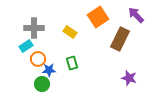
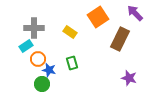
purple arrow: moved 1 px left, 2 px up
blue star: rotated 16 degrees clockwise
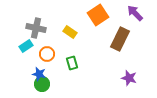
orange square: moved 2 px up
gray cross: moved 2 px right; rotated 12 degrees clockwise
orange circle: moved 9 px right, 5 px up
blue star: moved 10 px left, 4 px down
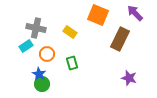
orange square: rotated 35 degrees counterclockwise
blue star: rotated 16 degrees clockwise
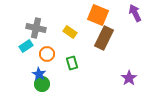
purple arrow: rotated 18 degrees clockwise
brown rectangle: moved 16 px left, 1 px up
purple star: rotated 21 degrees clockwise
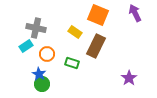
yellow rectangle: moved 5 px right
brown rectangle: moved 8 px left, 8 px down
green rectangle: rotated 56 degrees counterclockwise
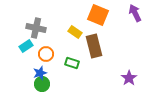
brown rectangle: moved 2 px left; rotated 40 degrees counterclockwise
orange circle: moved 1 px left
blue star: moved 1 px right, 1 px up; rotated 24 degrees clockwise
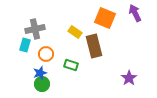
orange square: moved 7 px right, 3 px down
gray cross: moved 1 px left, 1 px down; rotated 24 degrees counterclockwise
cyan rectangle: moved 1 px left, 1 px up; rotated 40 degrees counterclockwise
green rectangle: moved 1 px left, 2 px down
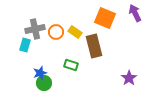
orange circle: moved 10 px right, 22 px up
green circle: moved 2 px right, 1 px up
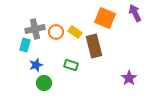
blue star: moved 4 px left, 8 px up
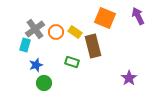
purple arrow: moved 3 px right, 3 px down
gray cross: rotated 24 degrees counterclockwise
brown rectangle: moved 1 px left
green rectangle: moved 1 px right, 3 px up
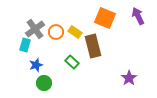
green rectangle: rotated 24 degrees clockwise
